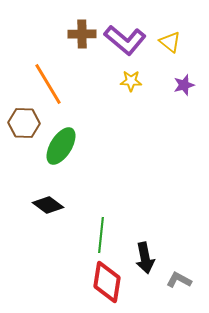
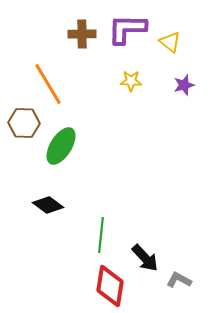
purple L-shape: moved 2 px right, 11 px up; rotated 141 degrees clockwise
black arrow: rotated 32 degrees counterclockwise
red diamond: moved 3 px right, 4 px down
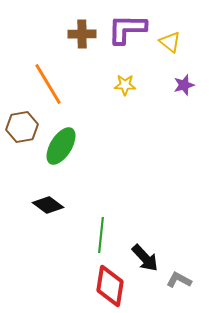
yellow star: moved 6 px left, 4 px down
brown hexagon: moved 2 px left, 4 px down; rotated 12 degrees counterclockwise
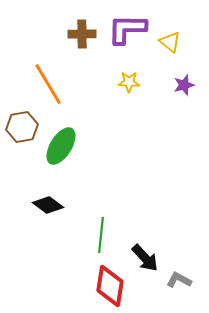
yellow star: moved 4 px right, 3 px up
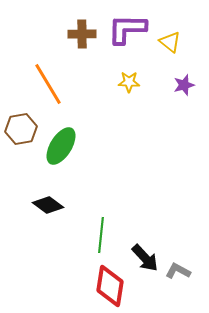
brown hexagon: moved 1 px left, 2 px down
gray L-shape: moved 1 px left, 9 px up
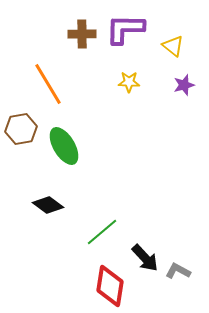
purple L-shape: moved 2 px left
yellow triangle: moved 3 px right, 4 px down
green ellipse: moved 3 px right; rotated 63 degrees counterclockwise
green line: moved 1 px right, 3 px up; rotated 44 degrees clockwise
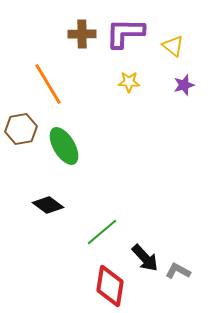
purple L-shape: moved 4 px down
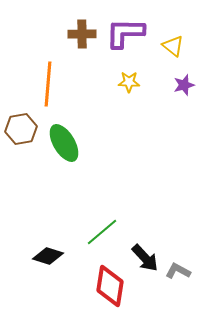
orange line: rotated 36 degrees clockwise
green ellipse: moved 3 px up
black diamond: moved 51 px down; rotated 20 degrees counterclockwise
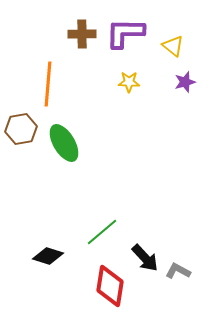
purple star: moved 1 px right, 3 px up
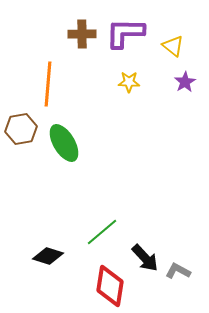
purple star: rotated 15 degrees counterclockwise
